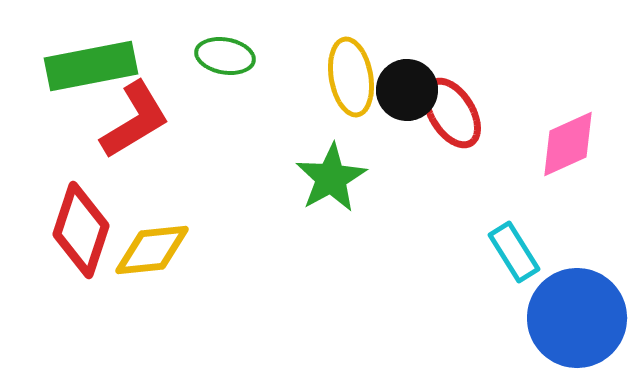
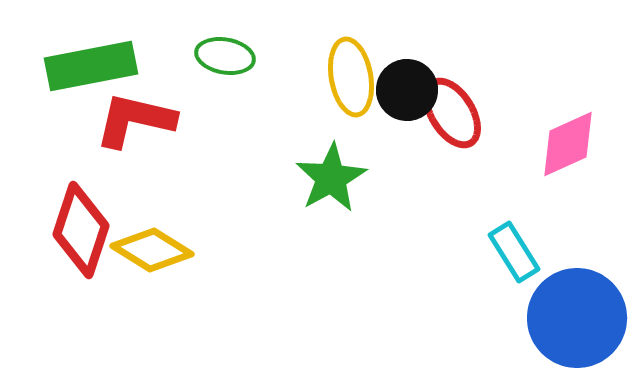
red L-shape: rotated 136 degrees counterclockwise
yellow diamond: rotated 38 degrees clockwise
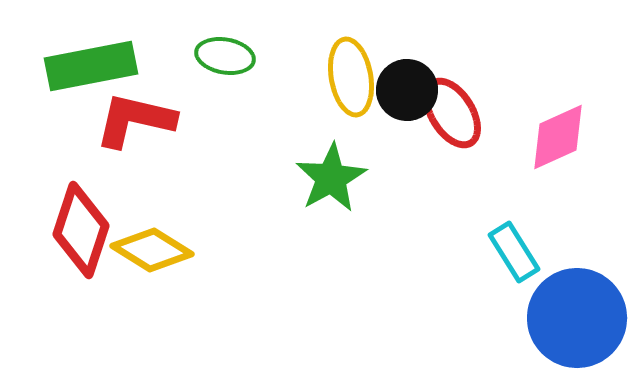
pink diamond: moved 10 px left, 7 px up
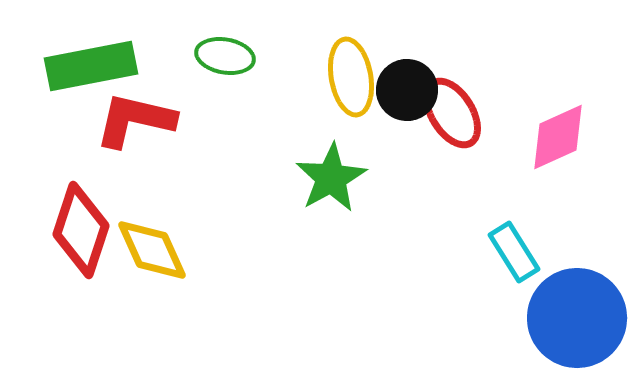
yellow diamond: rotated 34 degrees clockwise
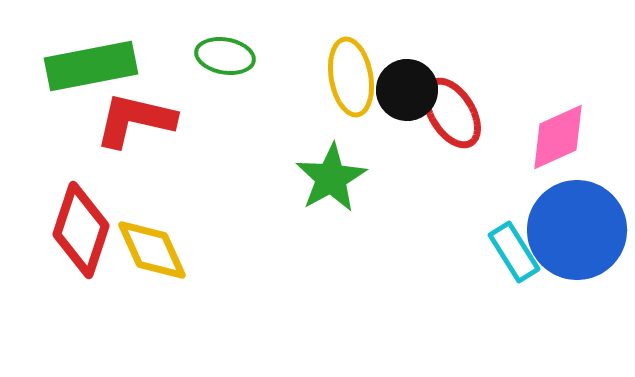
blue circle: moved 88 px up
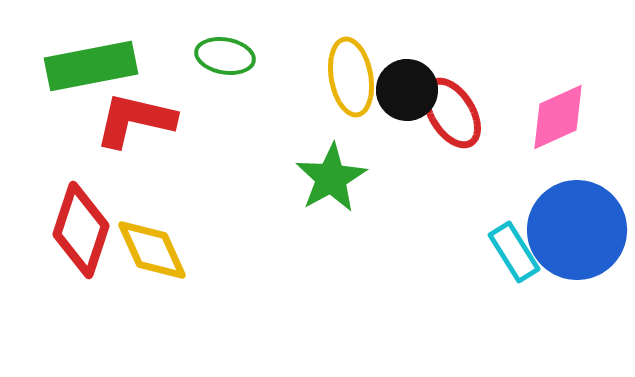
pink diamond: moved 20 px up
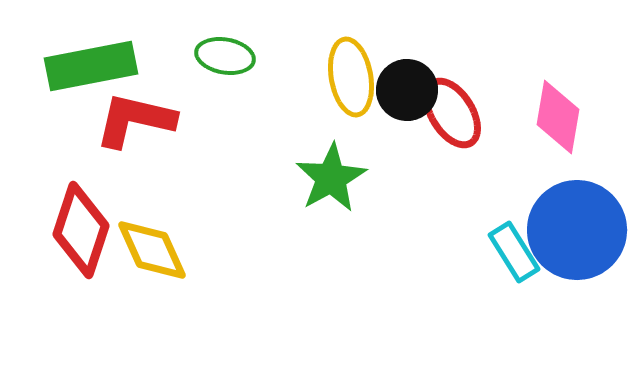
pink diamond: rotated 56 degrees counterclockwise
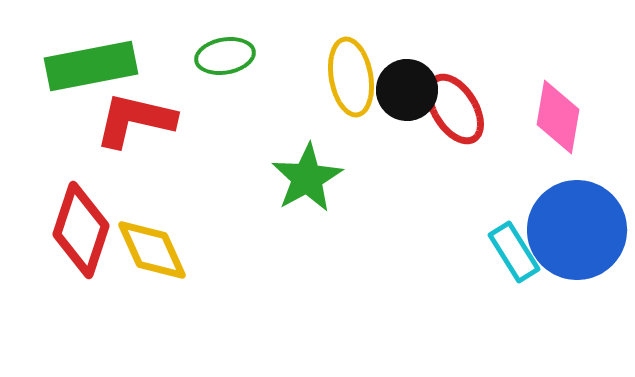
green ellipse: rotated 20 degrees counterclockwise
red ellipse: moved 3 px right, 4 px up
green star: moved 24 px left
